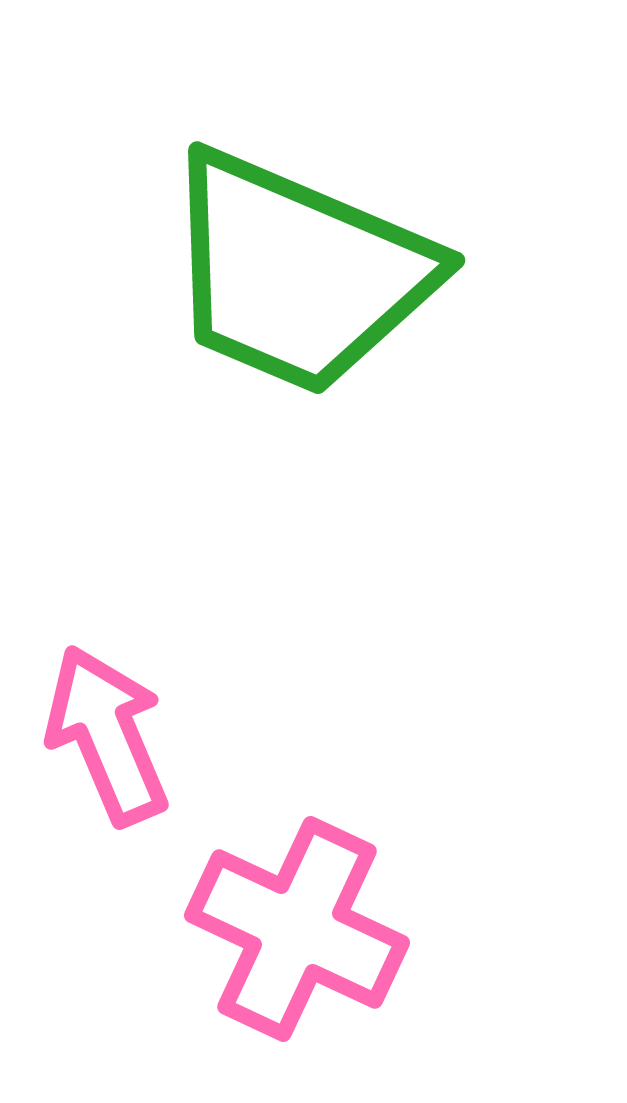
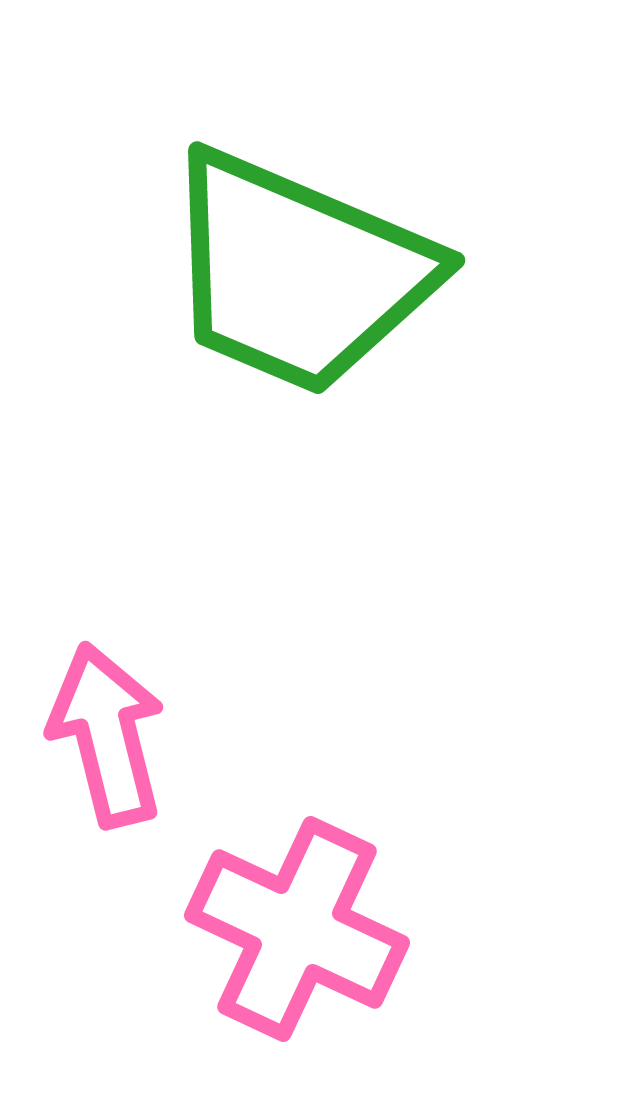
pink arrow: rotated 9 degrees clockwise
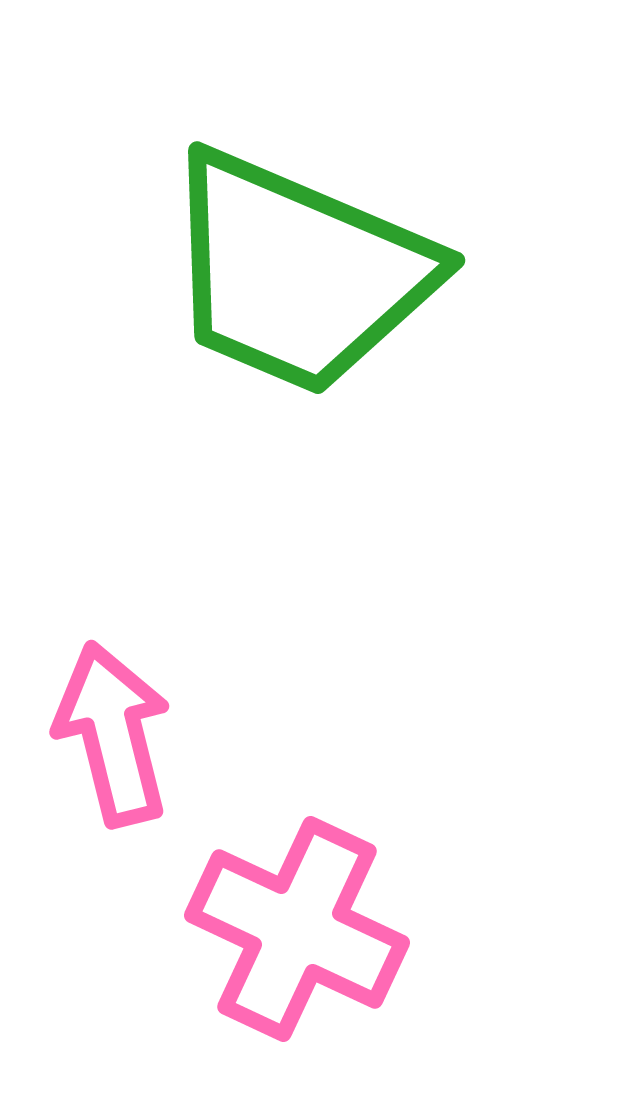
pink arrow: moved 6 px right, 1 px up
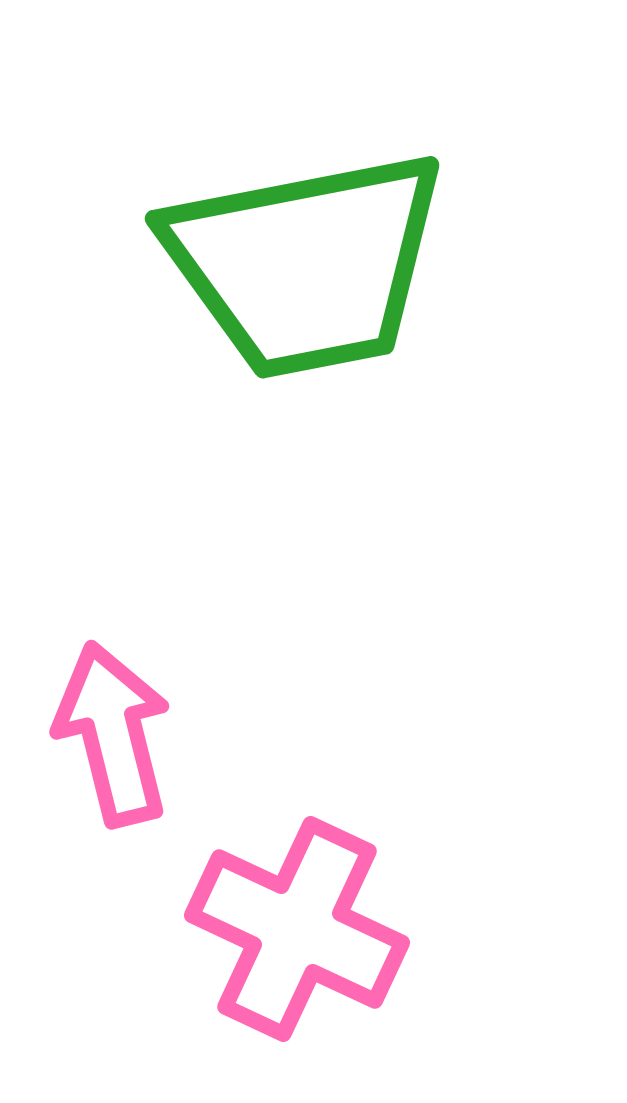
green trapezoid: moved 8 px right, 9 px up; rotated 34 degrees counterclockwise
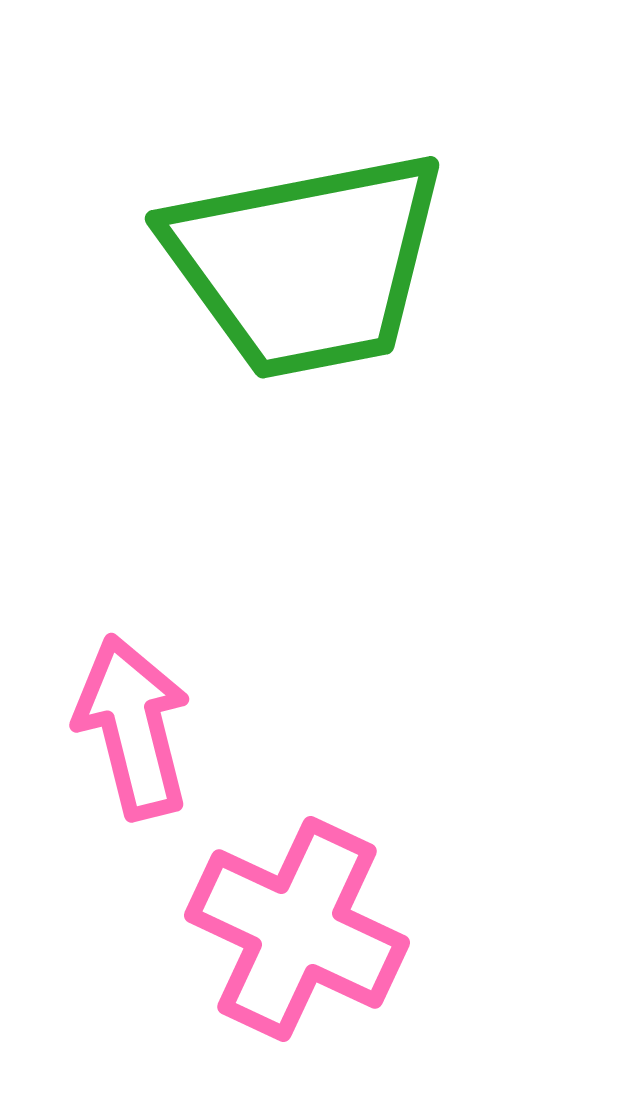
pink arrow: moved 20 px right, 7 px up
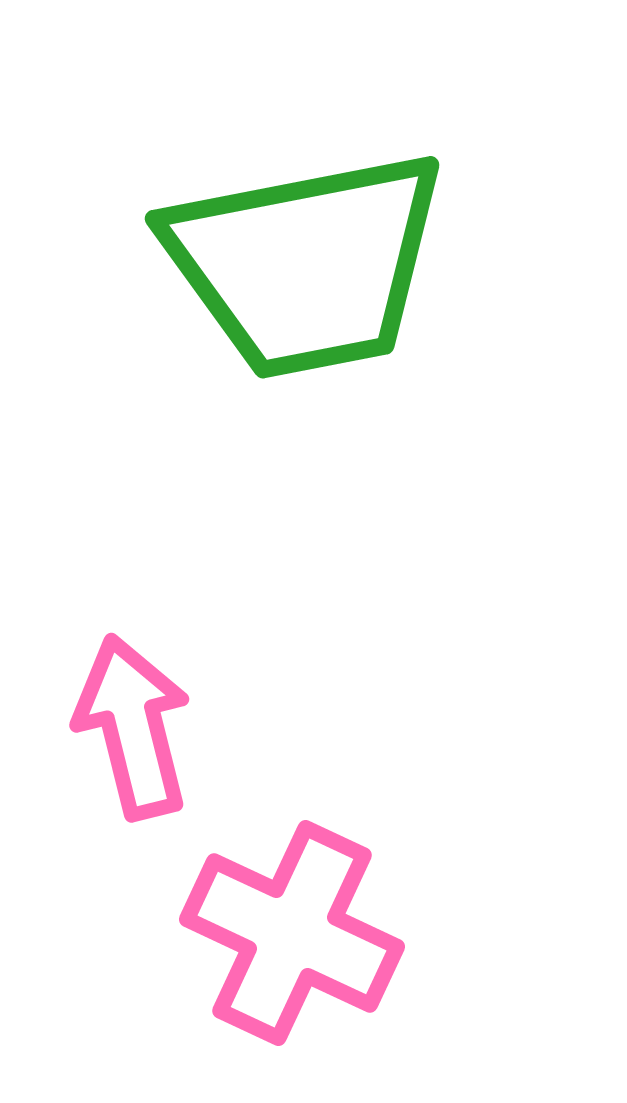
pink cross: moved 5 px left, 4 px down
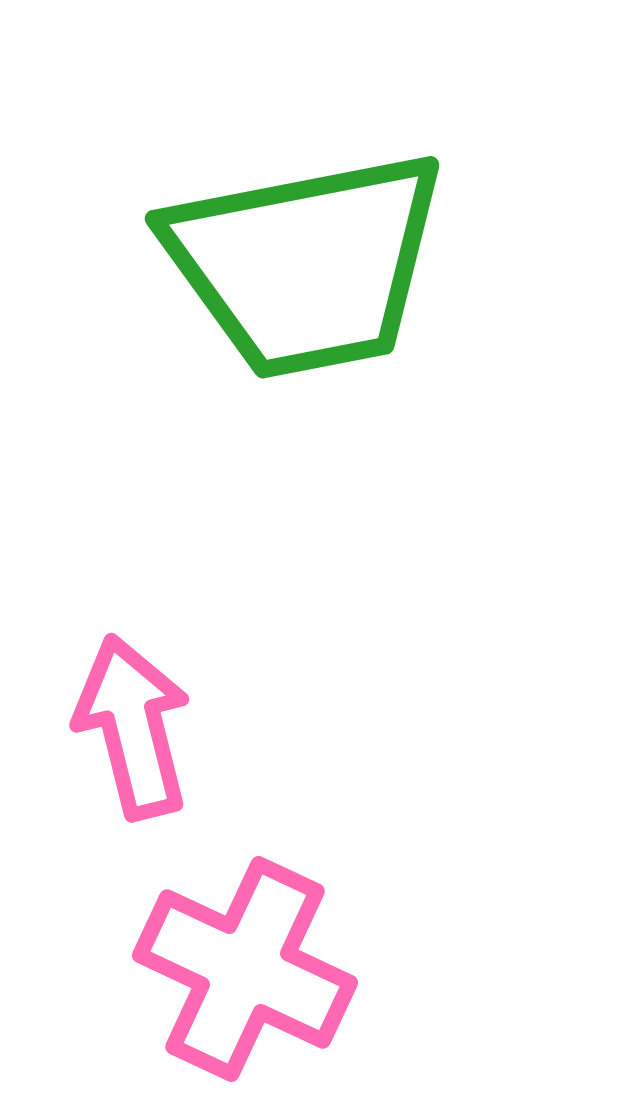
pink cross: moved 47 px left, 36 px down
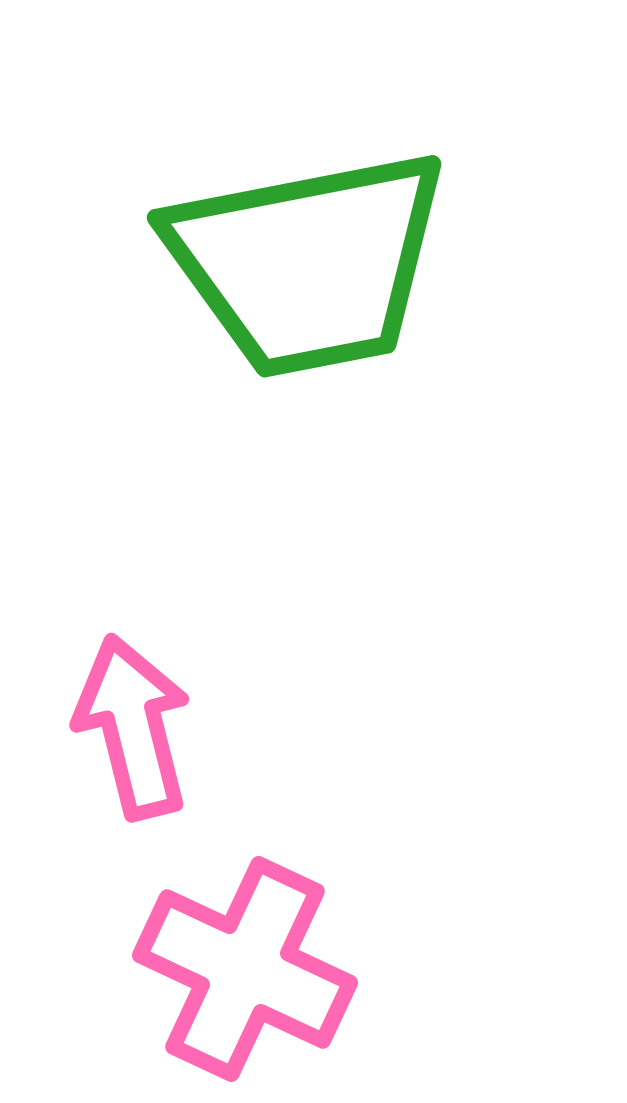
green trapezoid: moved 2 px right, 1 px up
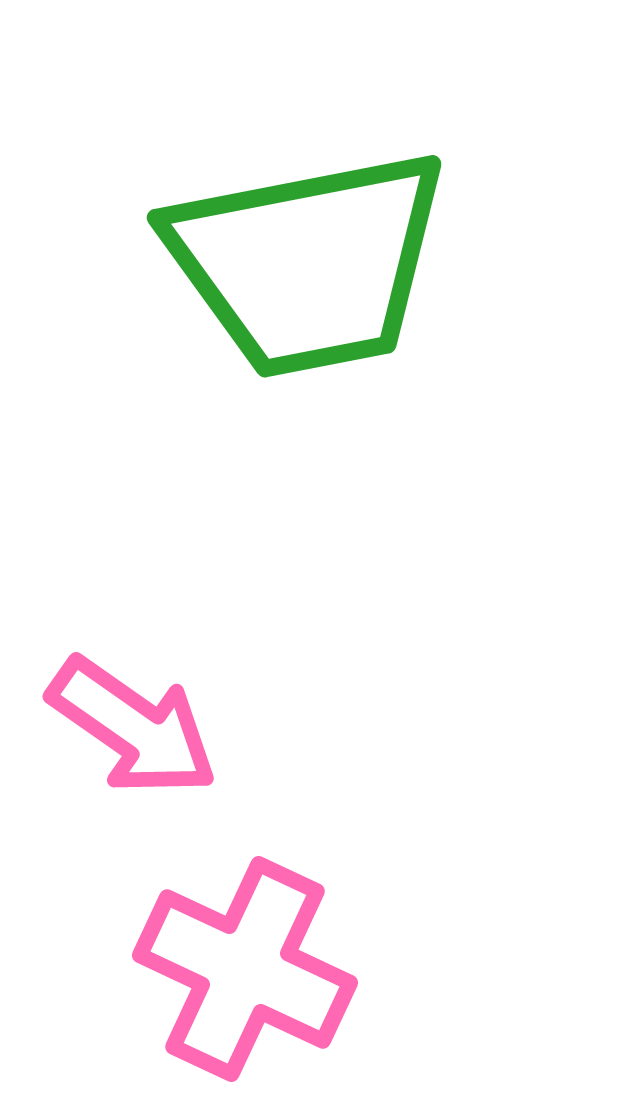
pink arrow: rotated 139 degrees clockwise
